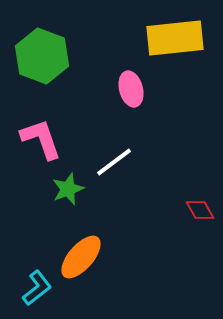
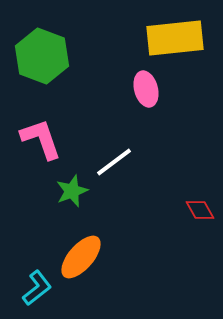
pink ellipse: moved 15 px right
green star: moved 4 px right, 2 px down
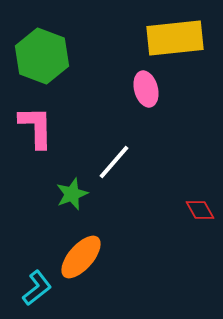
pink L-shape: moved 5 px left, 12 px up; rotated 18 degrees clockwise
white line: rotated 12 degrees counterclockwise
green star: moved 3 px down
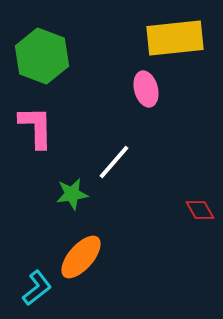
green star: rotated 12 degrees clockwise
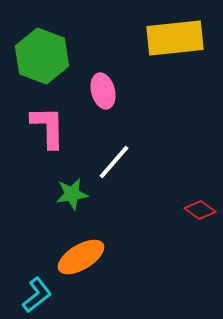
pink ellipse: moved 43 px left, 2 px down
pink L-shape: moved 12 px right
red diamond: rotated 24 degrees counterclockwise
orange ellipse: rotated 18 degrees clockwise
cyan L-shape: moved 7 px down
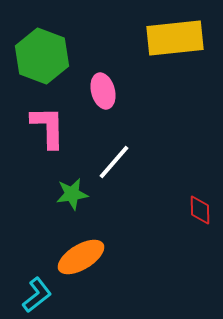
red diamond: rotated 52 degrees clockwise
